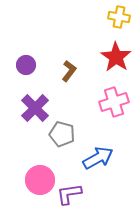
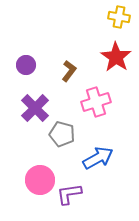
pink cross: moved 18 px left
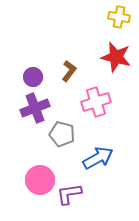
red star: rotated 20 degrees counterclockwise
purple circle: moved 7 px right, 12 px down
purple cross: rotated 24 degrees clockwise
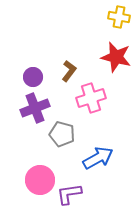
pink cross: moved 5 px left, 4 px up
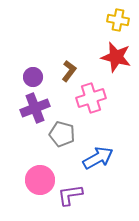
yellow cross: moved 1 px left, 3 px down
purple L-shape: moved 1 px right, 1 px down
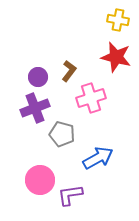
purple circle: moved 5 px right
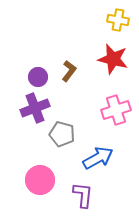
red star: moved 3 px left, 2 px down
pink cross: moved 25 px right, 12 px down
purple L-shape: moved 13 px right; rotated 104 degrees clockwise
